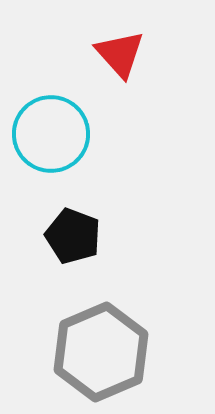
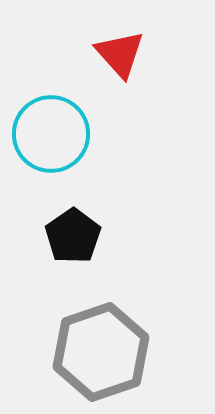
black pentagon: rotated 16 degrees clockwise
gray hexagon: rotated 4 degrees clockwise
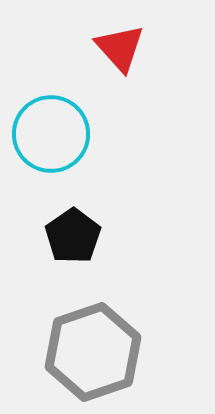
red triangle: moved 6 px up
gray hexagon: moved 8 px left
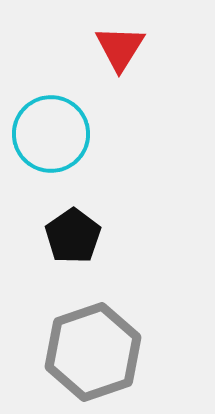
red triangle: rotated 14 degrees clockwise
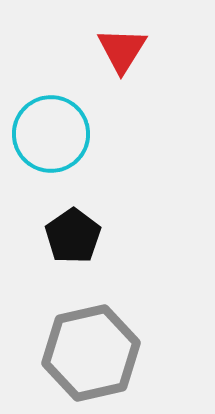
red triangle: moved 2 px right, 2 px down
gray hexagon: moved 2 px left, 1 px down; rotated 6 degrees clockwise
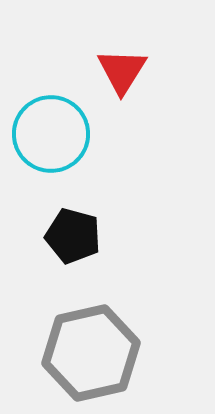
red triangle: moved 21 px down
black pentagon: rotated 22 degrees counterclockwise
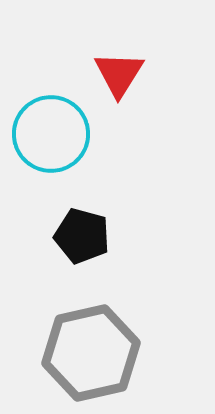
red triangle: moved 3 px left, 3 px down
black pentagon: moved 9 px right
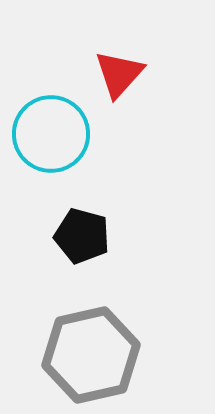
red triangle: rotated 10 degrees clockwise
gray hexagon: moved 2 px down
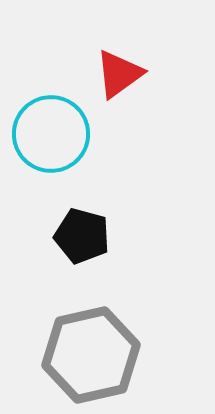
red triangle: rotated 12 degrees clockwise
